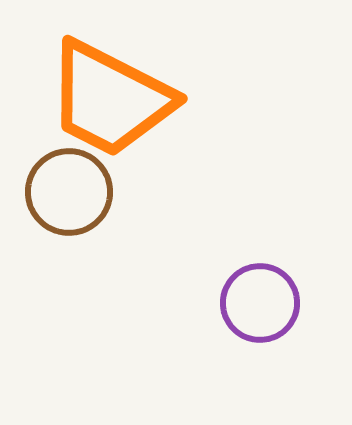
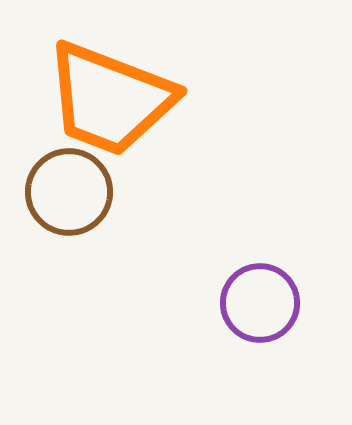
orange trapezoid: rotated 6 degrees counterclockwise
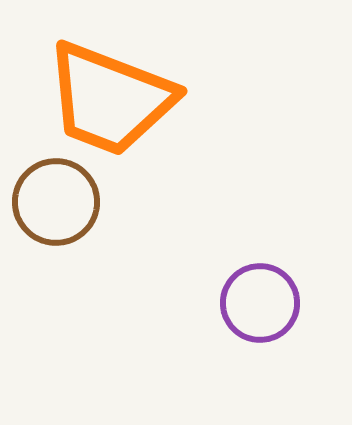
brown circle: moved 13 px left, 10 px down
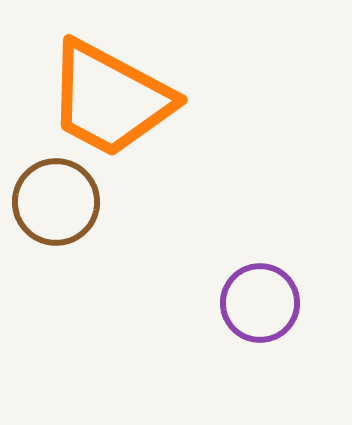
orange trapezoid: rotated 7 degrees clockwise
